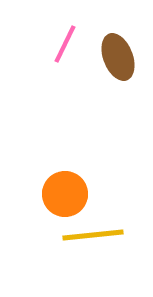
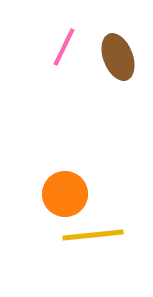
pink line: moved 1 px left, 3 px down
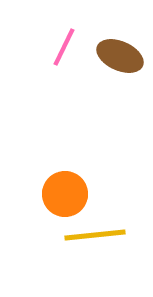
brown ellipse: moved 2 px right, 1 px up; rotated 45 degrees counterclockwise
yellow line: moved 2 px right
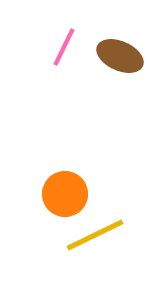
yellow line: rotated 20 degrees counterclockwise
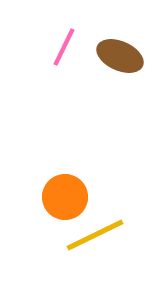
orange circle: moved 3 px down
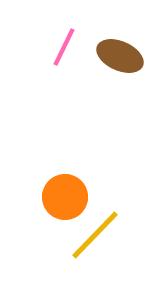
yellow line: rotated 20 degrees counterclockwise
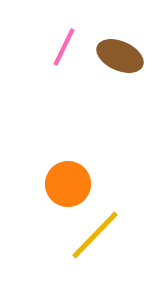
orange circle: moved 3 px right, 13 px up
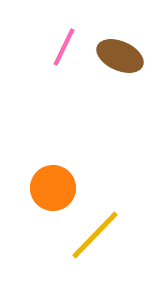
orange circle: moved 15 px left, 4 px down
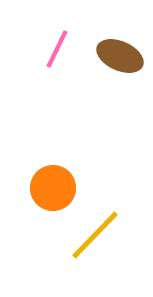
pink line: moved 7 px left, 2 px down
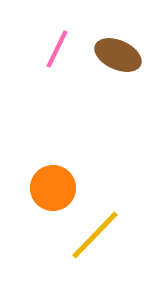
brown ellipse: moved 2 px left, 1 px up
